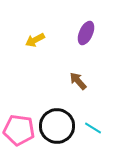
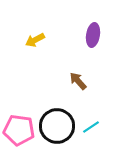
purple ellipse: moved 7 px right, 2 px down; rotated 15 degrees counterclockwise
cyan line: moved 2 px left, 1 px up; rotated 66 degrees counterclockwise
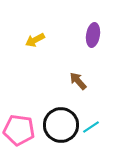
black circle: moved 4 px right, 1 px up
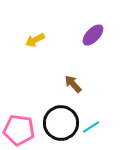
purple ellipse: rotated 35 degrees clockwise
brown arrow: moved 5 px left, 3 px down
black circle: moved 2 px up
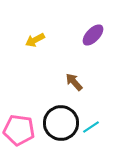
brown arrow: moved 1 px right, 2 px up
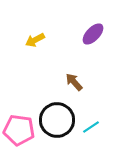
purple ellipse: moved 1 px up
black circle: moved 4 px left, 3 px up
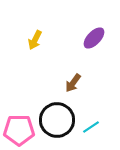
purple ellipse: moved 1 px right, 4 px down
yellow arrow: rotated 36 degrees counterclockwise
brown arrow: moved 1 px left, 1 px down; rotated 102 degrees counterclockwise
pink pentagon: rotated 8 degrees counterclockwise
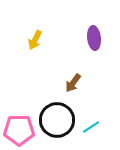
purple ellipse: rotated 50 degrees counterclockwise
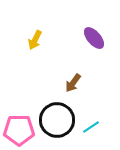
purple ellipse: rotated 35 degrees counterclockwise
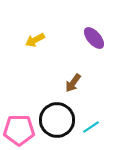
yellow arrow: rotated 36 degrees clockwise
